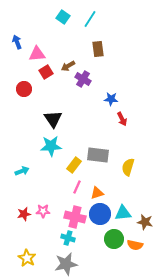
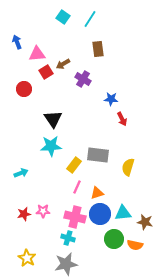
brown arrow: moved 5 px left, 2 px up
cyan arrow: moved 1 px left, 2 px down
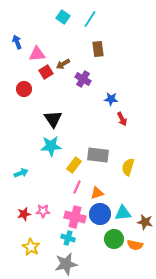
yellow star: moved 4 px right, 11 px up
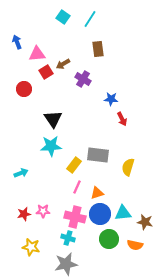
green circle: moved 5 px left
yellow star: rotated 18 degrees counterclockwise
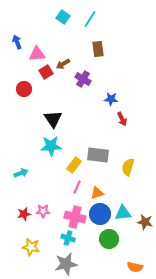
orange semicircle: moved 22 px down
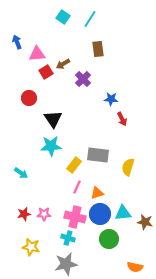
purple cross: rotated 14 degrees clockwise
red circle: moved 5 px right, 9 px down
cyan arrow: rotated 56 degrees clockwise
pink star: moved 1 px right, 3 px down
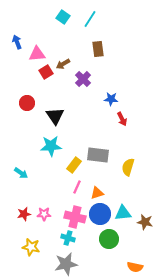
red circle: moved 2 px left, 5 px down
black triangle: moved 2 px right, 3 px up
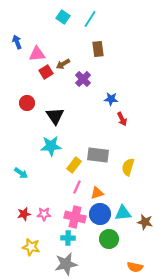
cyan cross: rotated 16 degrees counterclockwise
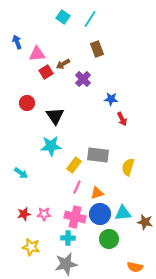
brown rectangle: moved 1 px left; rotated 14 degrees counterclockwise
